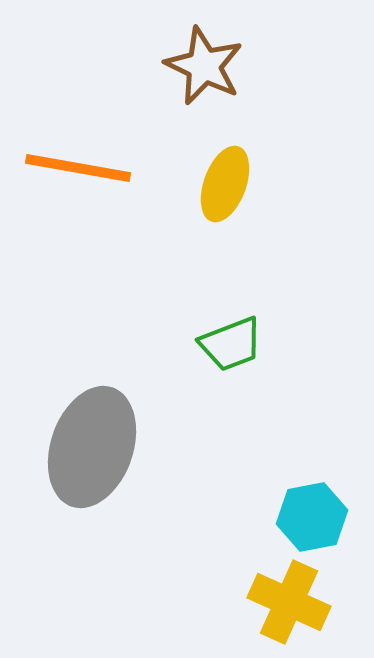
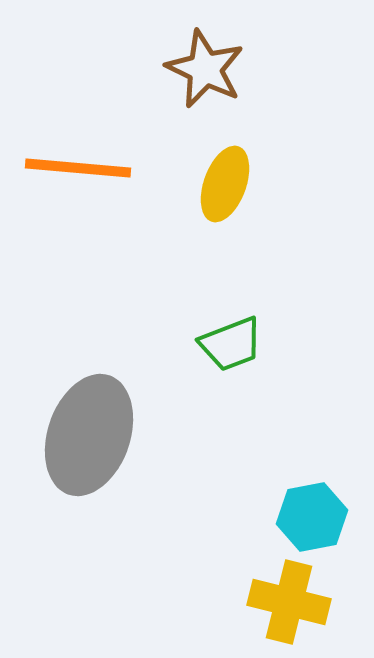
brown star: moved 1 px right, 3 px down
orange line: rotated 5 degrees counterclockwise
gray ellipse: moved 3 px left, 12 px up
yellow cross: rotated 10 degrees counterclockwise
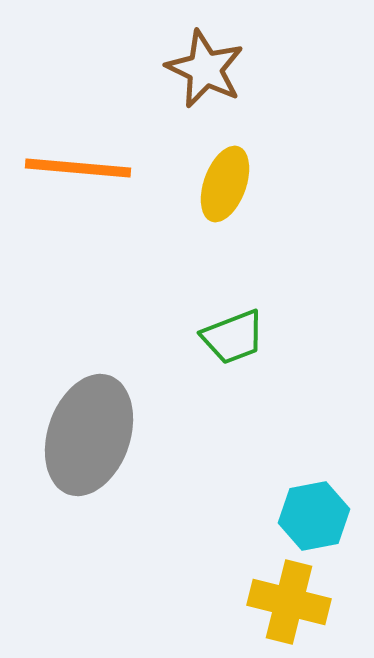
green trapezoid: moved 2 px right, 7 px up
cyan hexagon: moved 2 px right, 1 px up
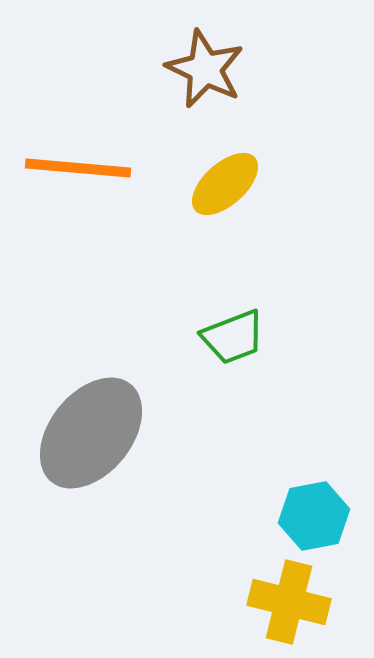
yellow ellipse: rotated 28 degrees clockwise
gray ellipse: moved 2 px right, 2 px up; rotated 20 degrees clockwise
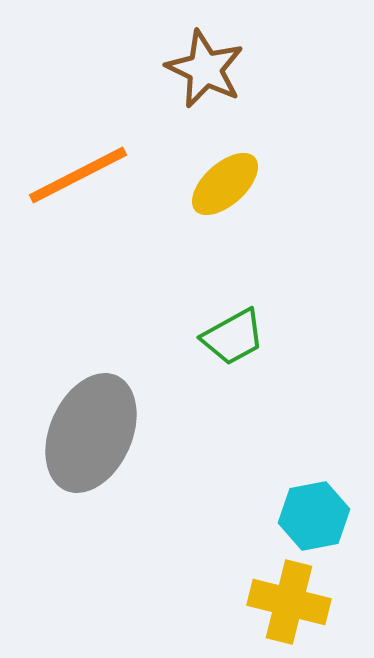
orange line: moved 7 px down; rotated 32 degrees counterclockwise
green trapezoid: rotated 8 degrees counterclockwise
gray ellipse: rotated 15 degrees counterclockwise
